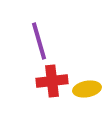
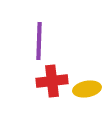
purple line: rotated 18 degrees clockwise
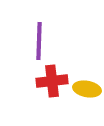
yellow ellipse: rotated 20 degrees clockwise
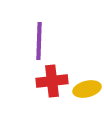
yellow ellipse: rotated 24 degrees counterclockwise
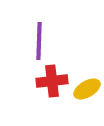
yellow ellipse: rotated 16 degrees counterclockwise
